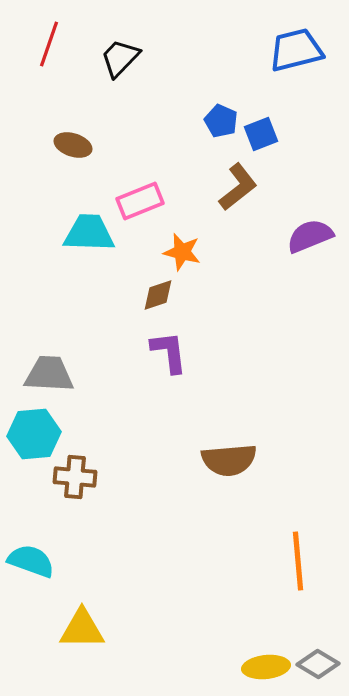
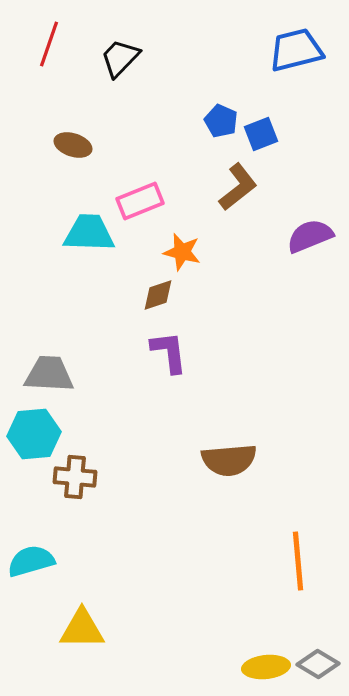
cyan semicircle: rotated 36 degrees counterclockwise
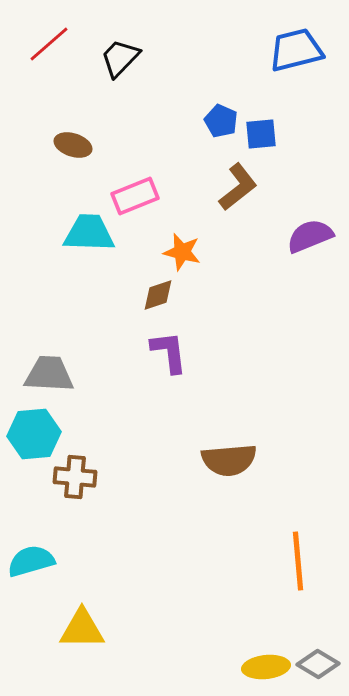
red line: rotated 30 degrees clockwise
blue square: rotated 16 degrees clockwise
pink rectangle: moved 5 px left, 5 px up
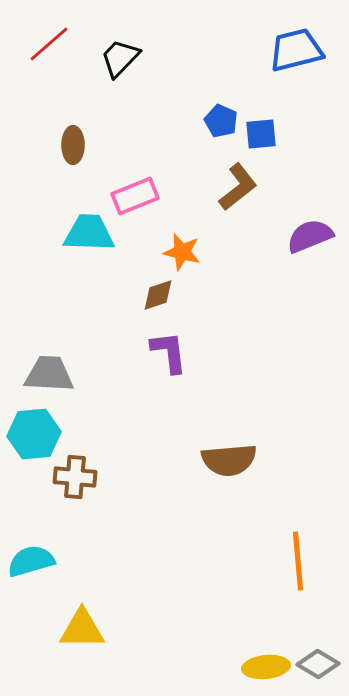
brown ellipse: rotated 72 degrees clockwise
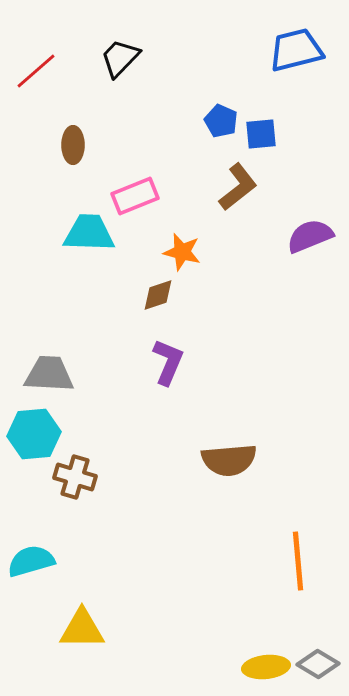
red line: moved 13 px left, 27 px down
purple L-shape: moved 1 px left, 10 px down; rotated 30 degrees clockwise
brown cross: rotated 12 degrees clockwise
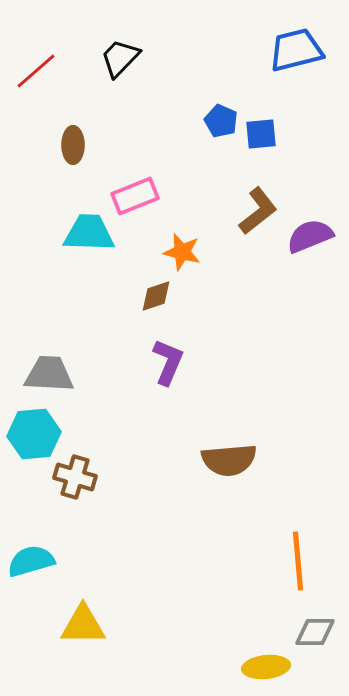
brown L-shape: moved 20 px right, 24 px down
brown diamond: moved 2 px left, 1 px down
yellow triangle: moved 1 px right, 4 px up
gray diamond: moved 3 px left, 32 px up; rotated 30 degrees counterclockwise
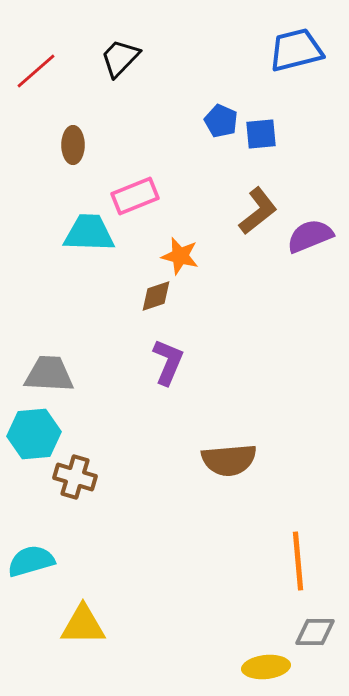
orange star: moved 2 px left, 4 px down
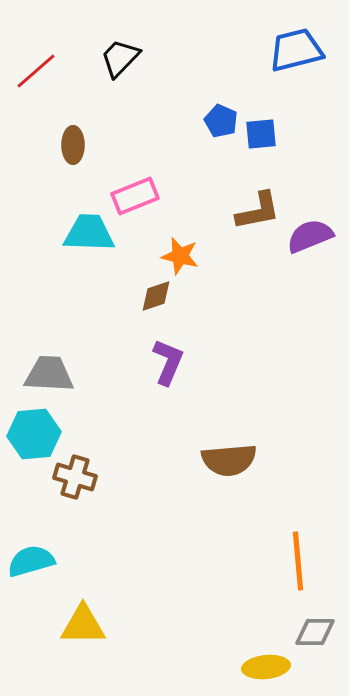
brown L-shape: rotated 27 degrees clockwise
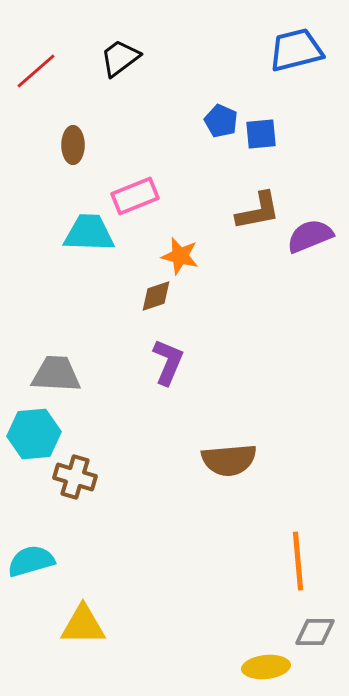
black trapezoid: rotated 9 degrees clockwise
gray trapezoid: moved 7 px right
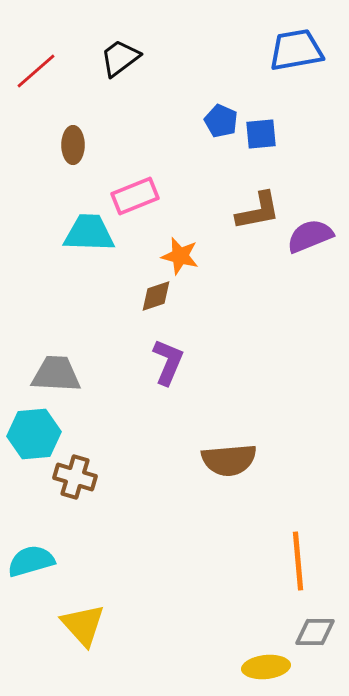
blue trapezoid: rotated 4 degrees clockwise
yellow triangle: rotated 48 degrees clockwise
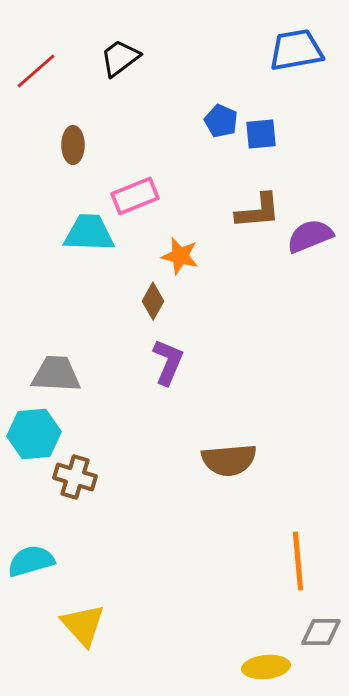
brown L-shape: rotated 6 degrees clockwise
brown diamond: moved 3 px left, 5 px down; rotated 42 degrees counterclockwise
gray diamond: moved 6 px right
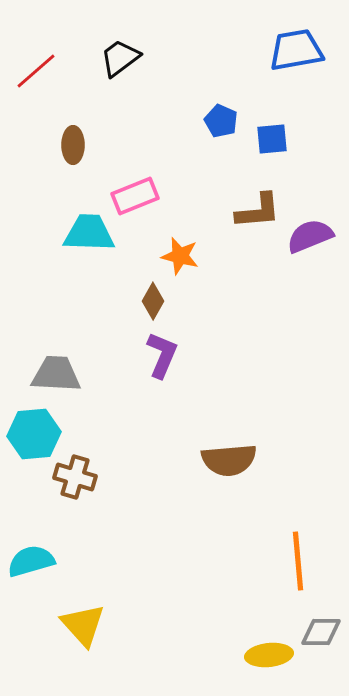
blue square: moved 11 px right, 5 px down
purple L-shape: moved 6 px left, 7 px up
yellow ellipse: moved 3 px right, 12 px up
